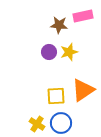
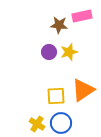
pink rectangle: moved 1 px left
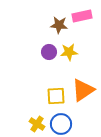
yellow star: rotated 12 degrees clockwise
blue circle: moved 1 px down
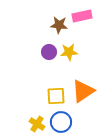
orange triangle: moved 1 px down
blue circle: moved 2 px up
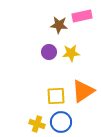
yellow star: moved 2 px right, 1 px down
yellow cross: rotated 14 degrees counterclockwise
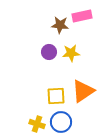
brown star: moved 1 px right
